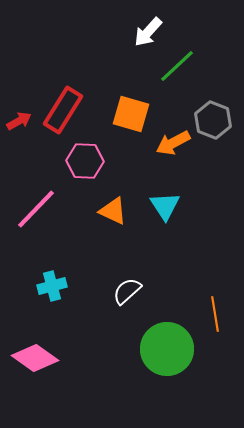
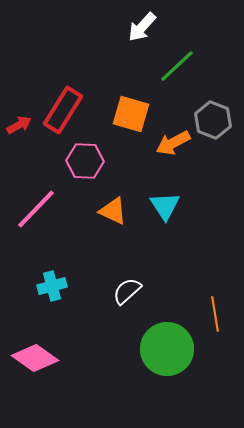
white arrow: moved 6 px left, 5 px up
red arrow: moved 4 px down
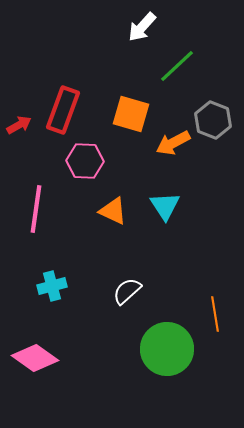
red rectangle: rotated 12 degrees counterclockwise
pink line: rotated 36 degrees counterclockwise
